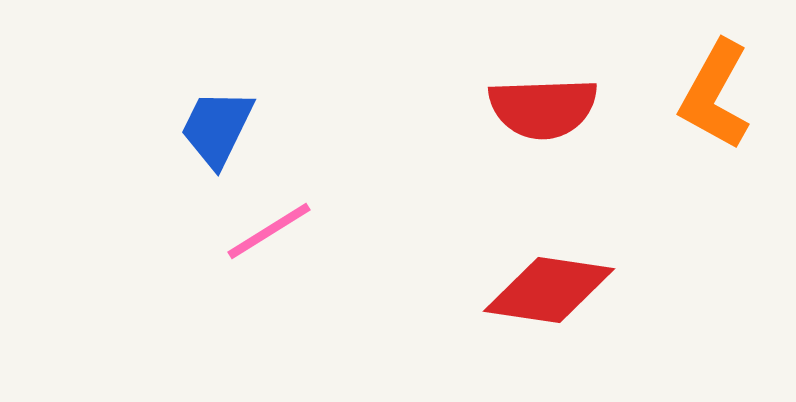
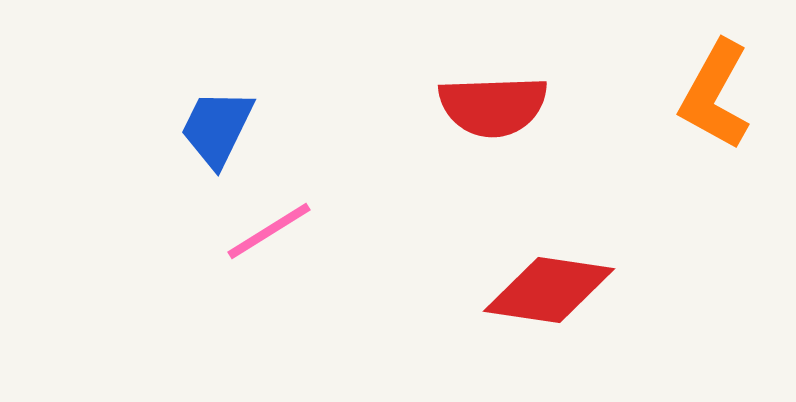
red semicircle: moved 50 px left, 2 px up
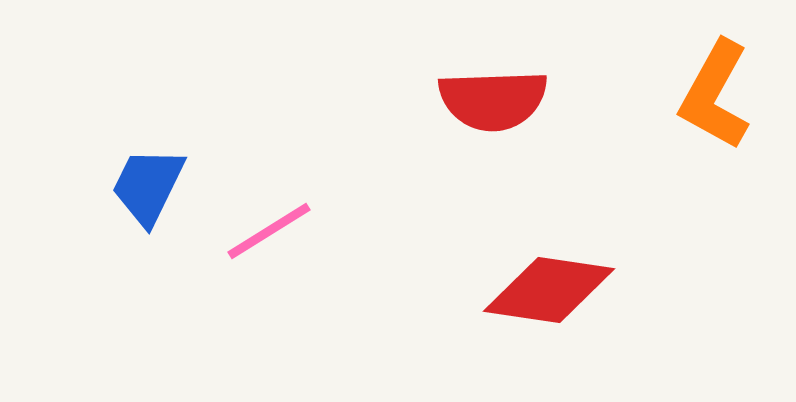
red semicircle: moved 6 px up
blue trapezoid: moved 69 px left, 58 px down
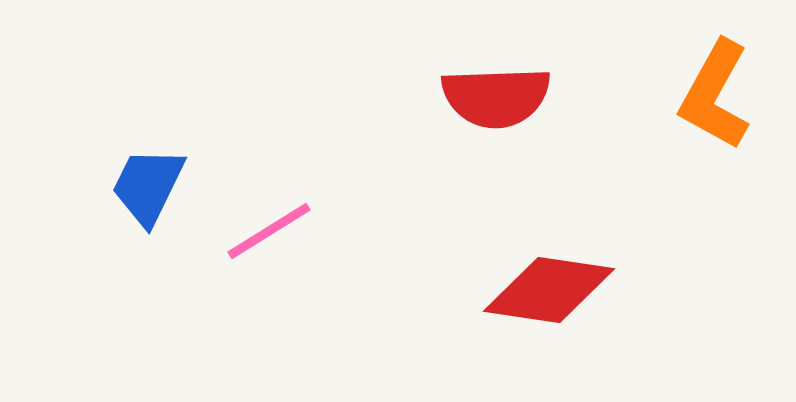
red semicircle: moved 3 px right, 3 px up
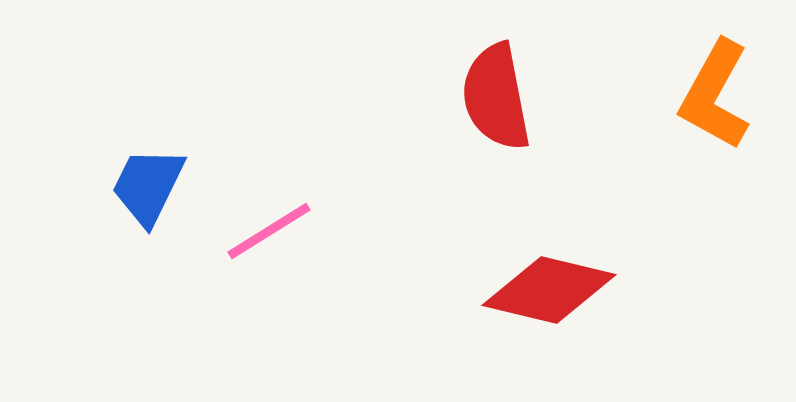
red semicircle: rotated 81 degrees clockwise
red diamond: rotated 5 degrees clockwise
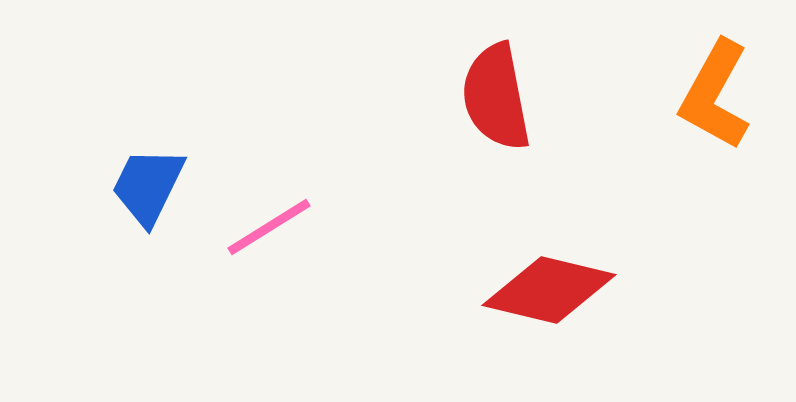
pink line: moved 4 px up
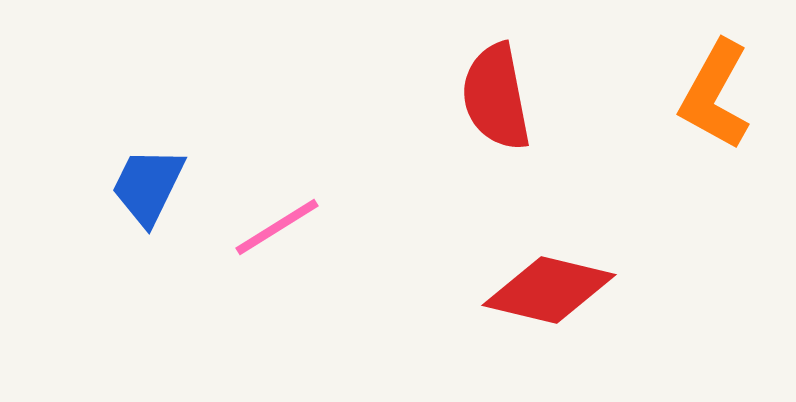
pink line: moved 8 px right
